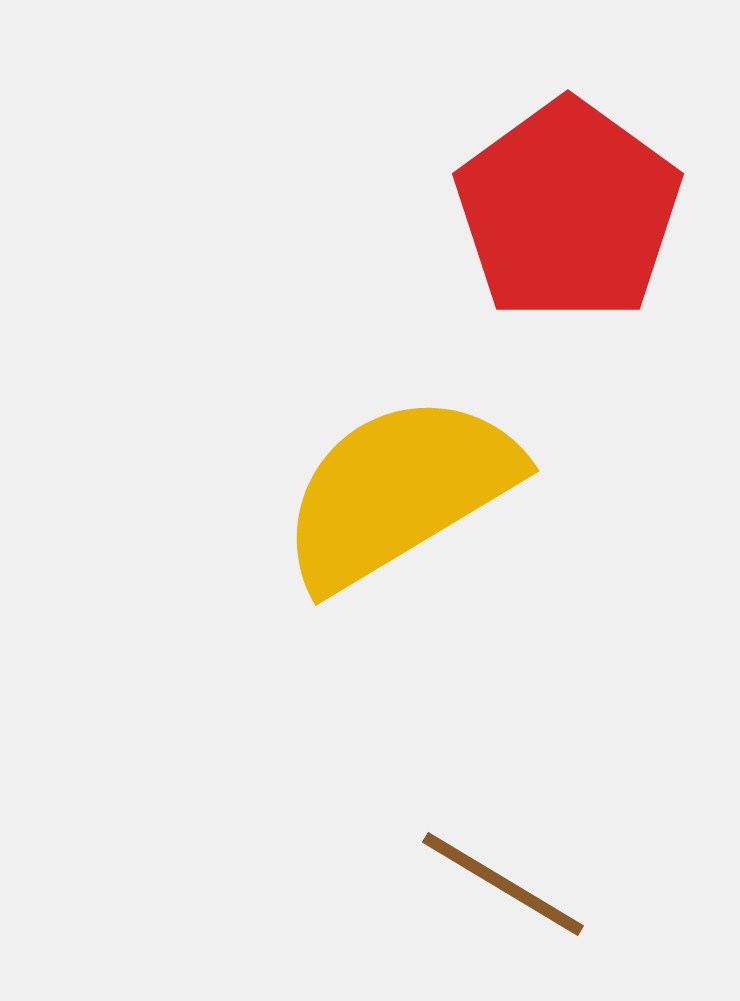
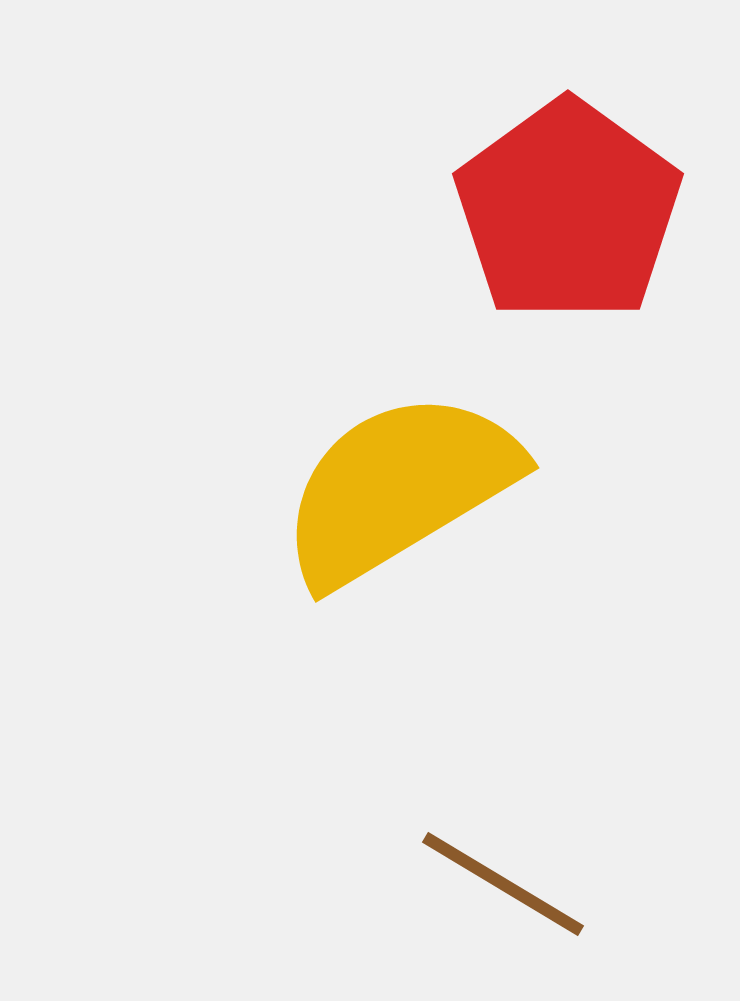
yellow semicircle: moved 3 px up
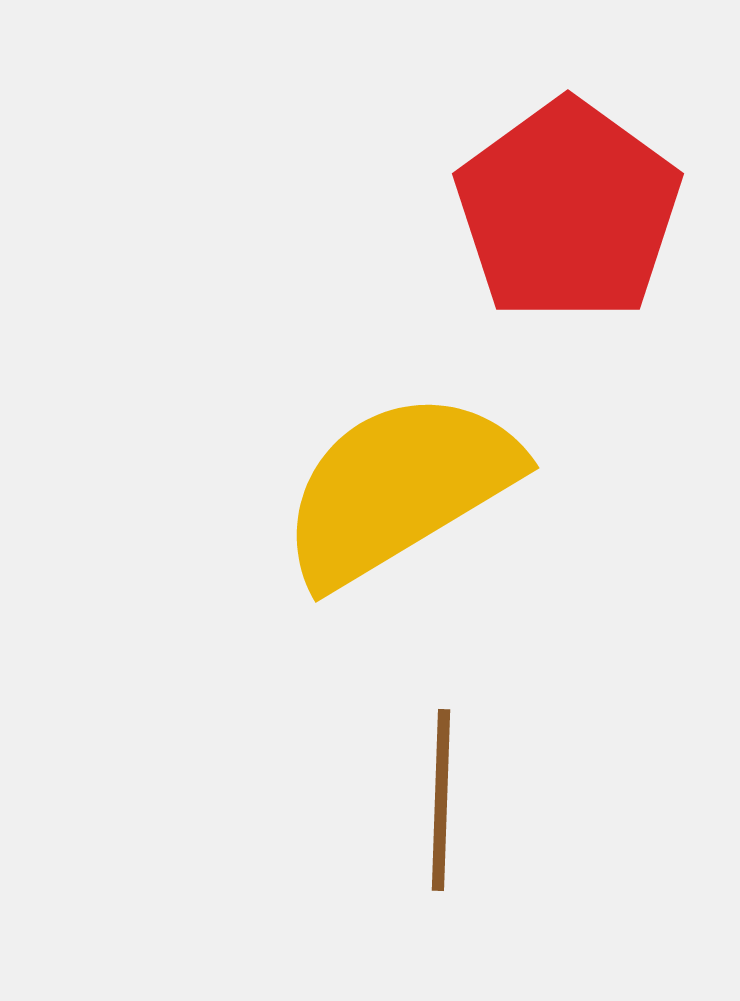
brown line: moved 62 px left, 84 px up; rotated 61 degrees clockwise
